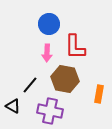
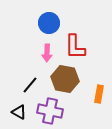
blue circle: moved 1 px up
black triangle: moved 6 px right, 6 px down
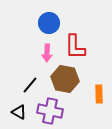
orange rectangle: rotated 12 degrees counterclockwise
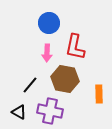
red L-shape: rotated 12 degrees clockwise
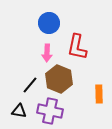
red L-shape: moved 2 px right
brown hexagon: moved 6 px left; rotated 12 degrees clockwise
black triangle: moved 1 px up; rotated 21 degrees counterclockwise
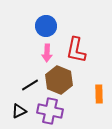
blue circle: moved 3 px left, 3 px down
red L-shape: moved 1 px left, 3 px down
brown hexagon: moved 1 px down
black line: rotated 18 degrees clockwise
black triangle: rotated 35 degrees counterclockwise
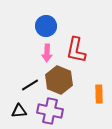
black triangle: rotated 21 degrees clockwise
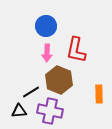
black line: moved 1 px right, 7 px down
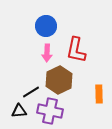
brown hexagon: rotated 12 degrees clockwise
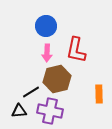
brown hexagon: moved 2 px left, 1 px up; rotated 12 degrees clockwise
